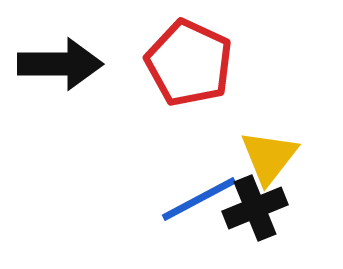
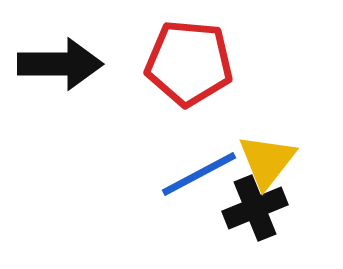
red pentagon: rotated 20 degrees counterclockwise
yellow triangle: moved 2 px left, 4 px down
blue line: moved 25 px up
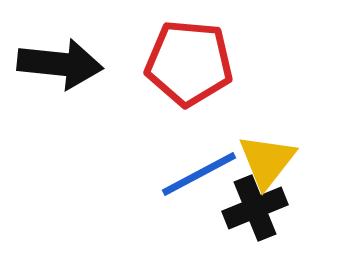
black arrow: rotated 6 degrees clockwise
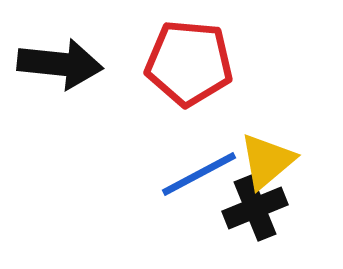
yellow triangle: rotated 12 degrees clockwise
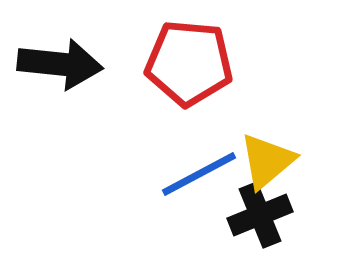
black cross: moved 5 px right, 7 px down
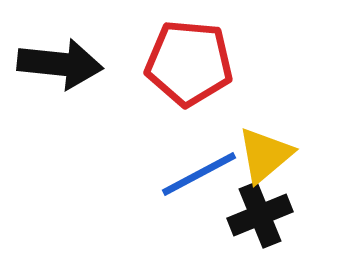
yellow triangle: moved 2 px left, 6 px up
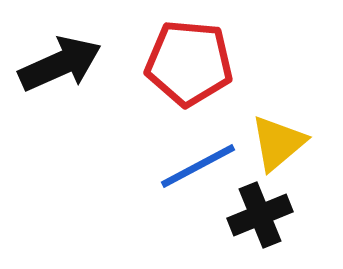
black arrow: rotated 30 degrees counterclockwise
yellow triangle: moved 13 px right, 12 px up
blue line: moved 1 px left, 8 px up
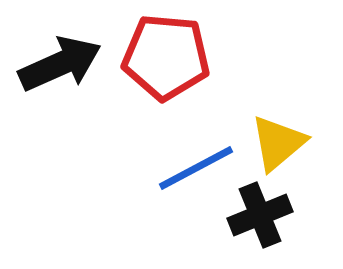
red pentagon: moved 23 px left, 6 px up
blue line: moved 2 px left, 2 px down
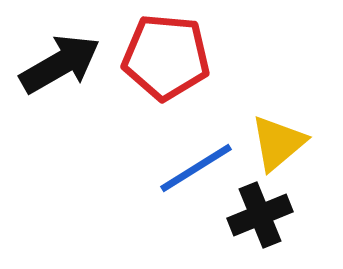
black arrow: rotated 6 degrees counterclockwise
blue line: rotated 4 degrees counterclockwise
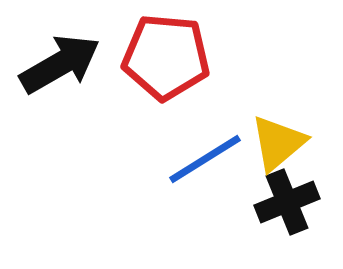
blue line: moved 9 px right, 9 px up
black cross: moved 27 px right, 13 px up
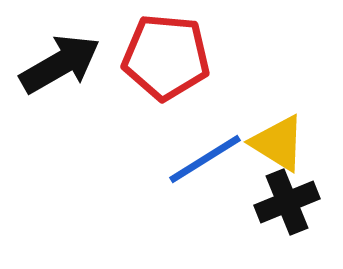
yellow triangle: rotated 48 degrees counterclockwise
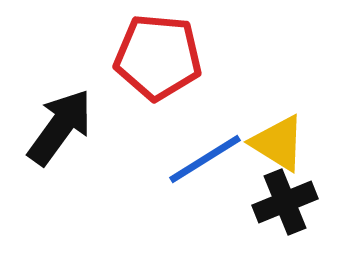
red pentagon: moved 8 px left
black arrow: moved 63 px down; rotated 24 degrees counterclockwise
black cross: moved 2 px left
